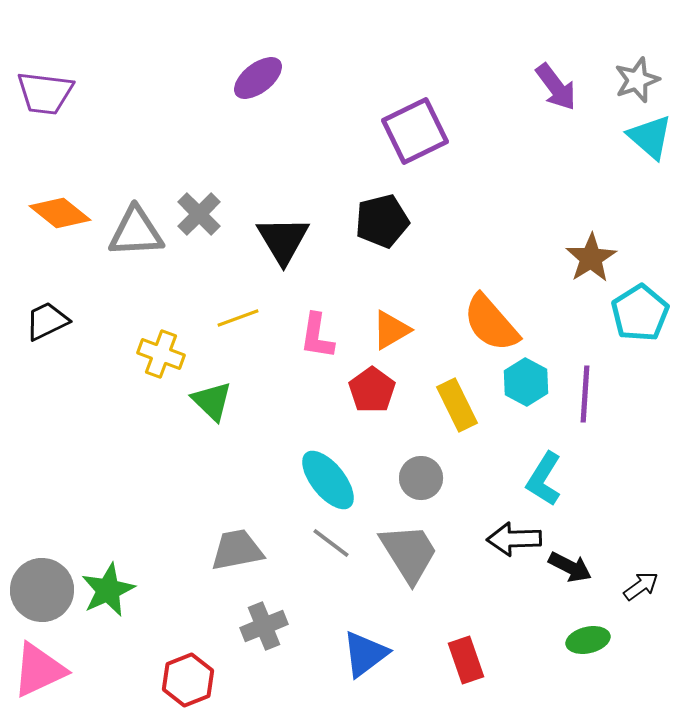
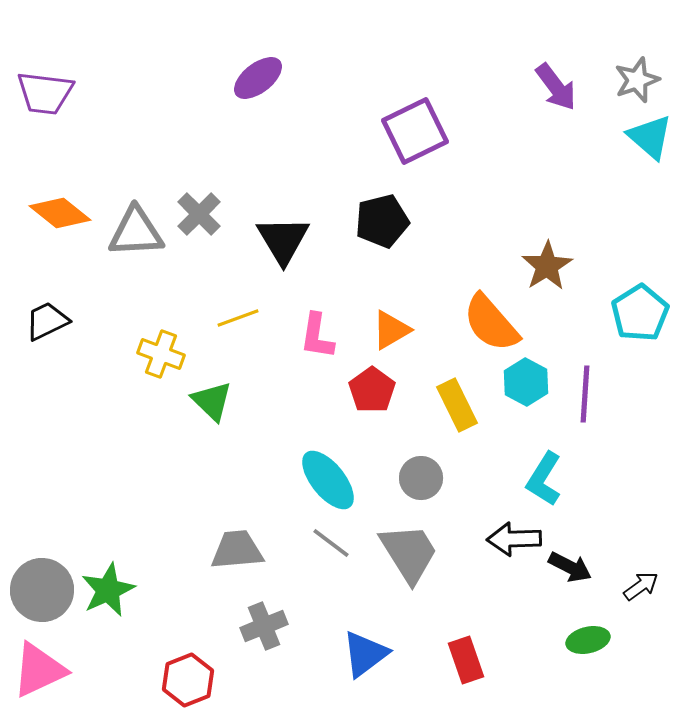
brown star at (591, 258): moved 44 px left, 8 px down
gray trapezoid at (237, 550): rotated 6 degrees clockwise
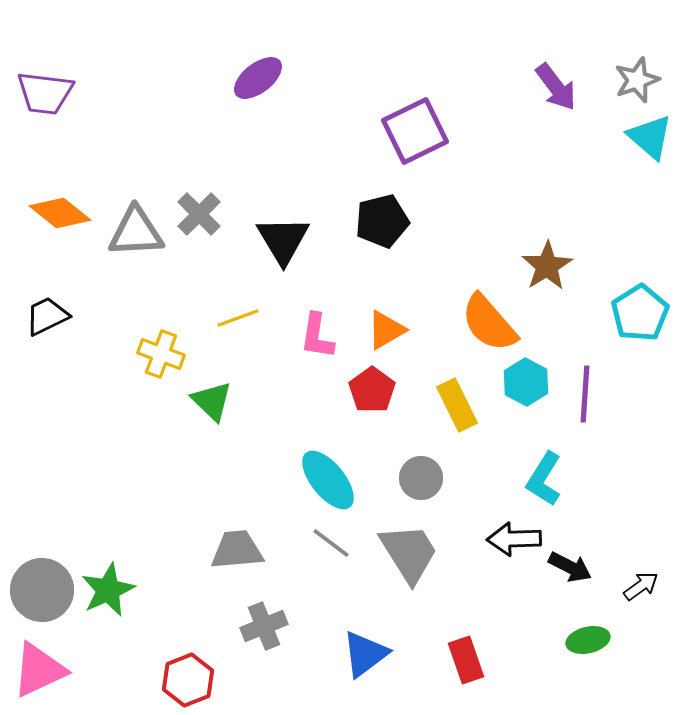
black trapezoid at (47, 321): moved 5 px up
orange semicircle at (491, 323): moved 2 px left
orange triangle at (391, 330): moved 5 px left
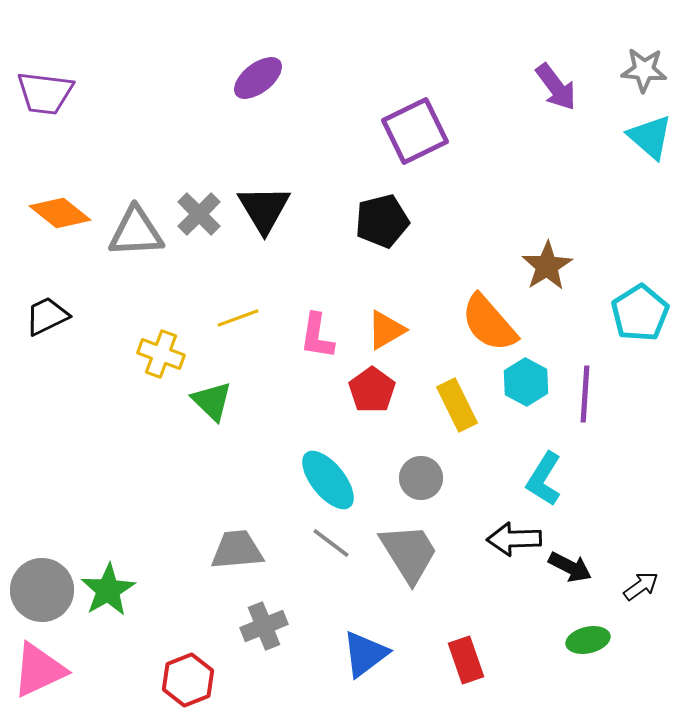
gray star at (637, 80): moved 7 px right, 10 px up; rotated 24 degrees clockwise
black triangle at (283, 240): moved 19 px left, 31 px up
green star at (108, 590): rotated 6 degrees counterclockwise
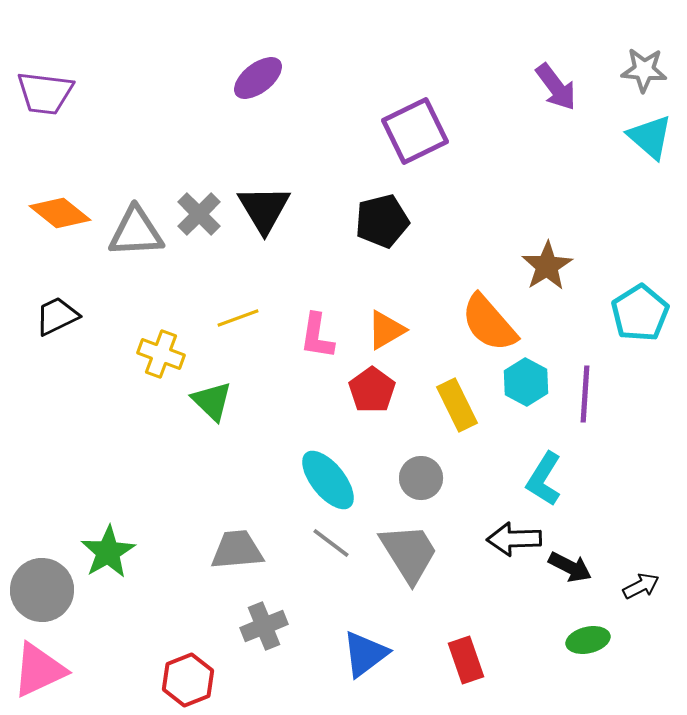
black trapezoid at (47, 316): moved 10 px right
black arrow at (641, 586): rotated 9 degrees clockwise
green star at (108, 590): moved 38 px up
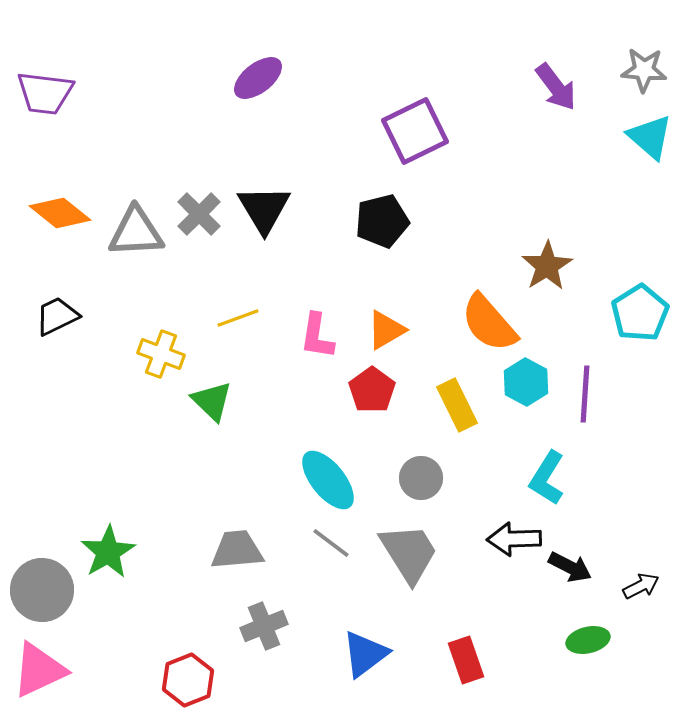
cyan L-shape at (544, 479): moved 3 px right, 1 px up
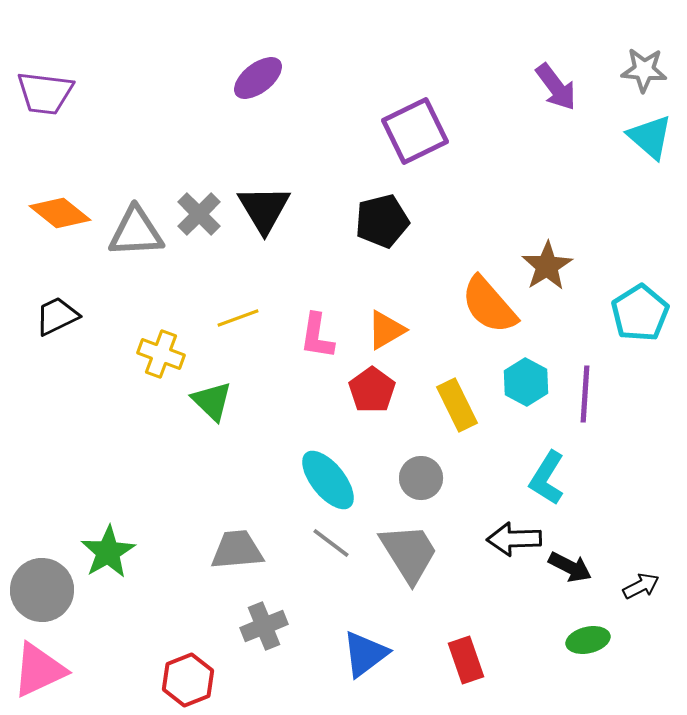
orange semicircle at (489, 323): moved 18 px up
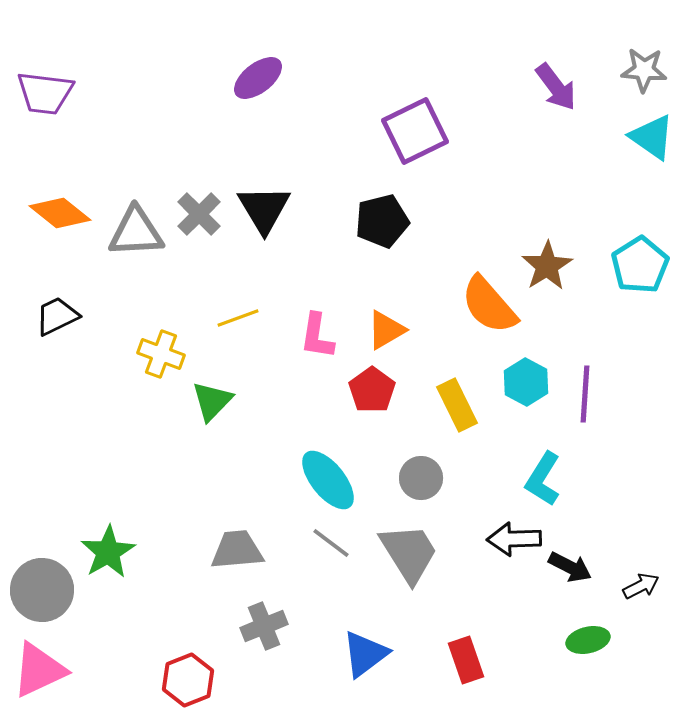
cyan triangle at (650, 137): moved 2 px right; rotated 6 degrees counterclockwise
cyan pentagon at (640, 313): moved 48 px up
green triangle at (212, 401): rotated 30 degrees clockwise
cyan L-shape at (547, 478): moved 4 px left, 1 px down
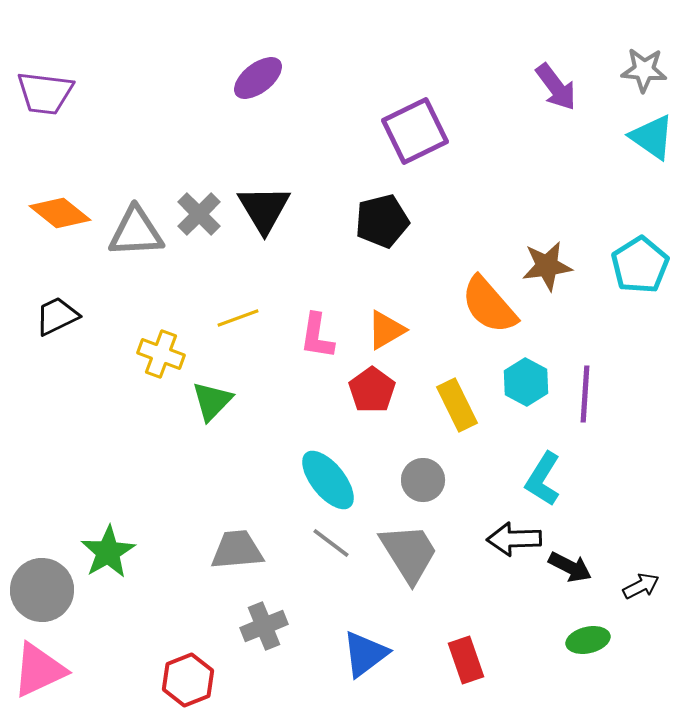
brown star at (547, 266): rotated 24 degrees clockwise
gray circle at (421, 478): moved 2 px right, 2 px down
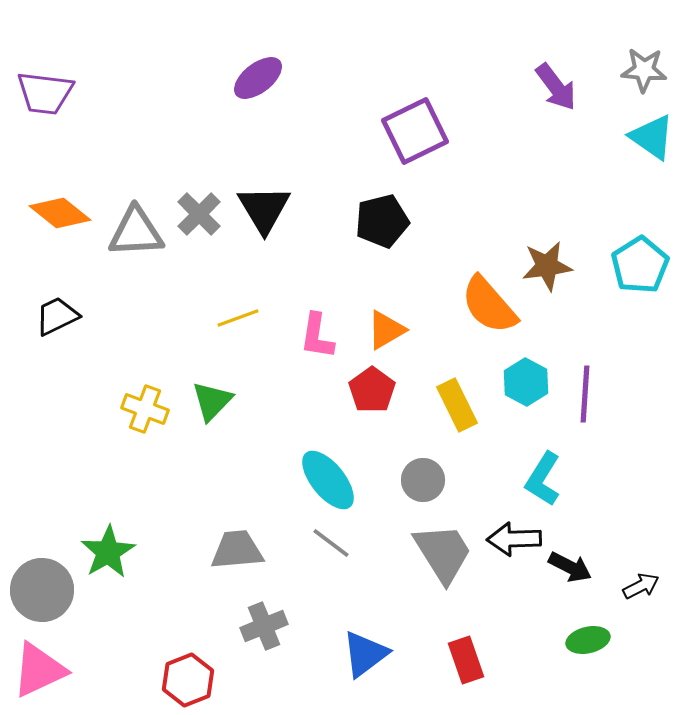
yellow cross at (161, 354): moved 16 px left, 55 px down
gray trapezoid at (409, 553): moved 34 px right
